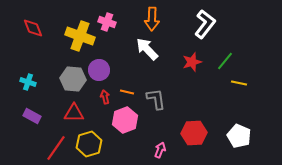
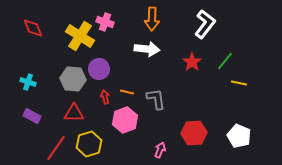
pink cross: moved 2 px left
yellow cross: rotated 12 degrees clockwise
white arrow: rotated 140 degrees clockwise
red star: rotated 18 degrees counterclockwise
purple circle: moved 1 px up
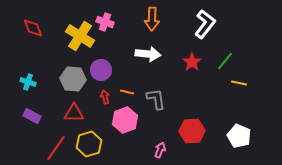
white arrow: moved 1 px right, 5 px down
purple circle: moved 2 px right, 1 px down
red hexagon: moved 2 px left, 2 px up
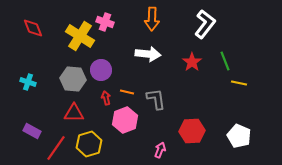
green line: rotated 60 degrees counterclockwise
red arrow: moved 1 px right, 1 px down
purple rectangle: moved 15 px down
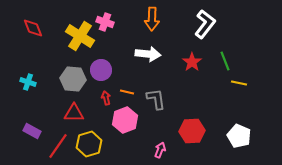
red line: moved 2 px right, 2 px up
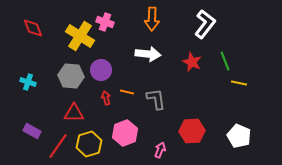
red star: rotated 12 degrees counterclockwise
gray hexagon: moved 2 px left, 3 px up
pink hexagon: moved 13 px down
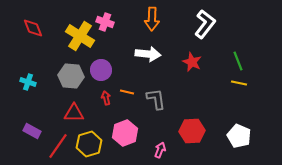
green line: moved 13 px right
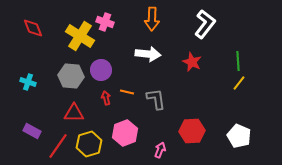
green line: rotated 18 degrees clockwise
yellow line: rotated 63 degrees counterclockwise
